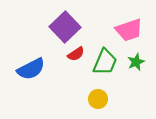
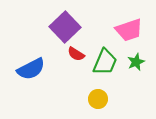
red semicircle: rotated 66 degrees clockwise
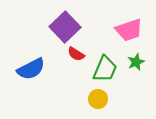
green trapezoid: moved 7 px down
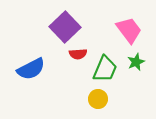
pink trapezoid: rotated 108 degrees counterclockwise
red semicircle: moved 2 px right; rotated 36 degrees counterclockwise
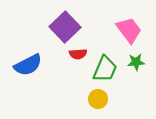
green star: rotated 18 degrees clockwise
blue semicircle: moved 3 px left, 4 px up
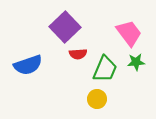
pink trapezoid: moved 3 px down
blue semicircle: rotated 8 degrees clockwise
yellow circle: moved 1 px left
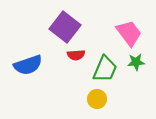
purple square: rotated 8 degrees counterclockwise
red semicircle: moved 2 px left, 1 px down
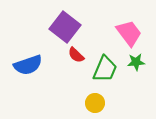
red semicircle: rotated 48 degrees clockwise
yellow circle: moved 2 px left, 4 px down
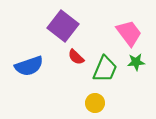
purple square: moved 2 px left, 1 px up
red semicircle: moved 2 px down
blue semicircle: moved 1 px right, 1 px down
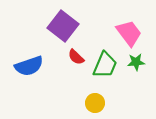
green trapezoid: moved 4 px up
